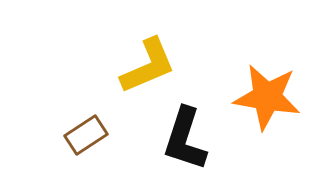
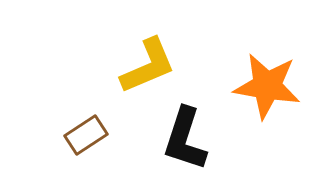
orange star: moved 11 px up
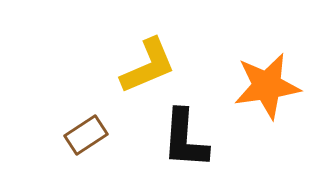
orange star: rotated 18 degrees counterclockwise
black L-shape: rotated 14 degrees counterclockwise
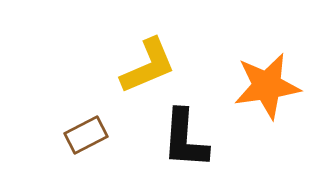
brown rectangle: rotated 6 degrees clockwise
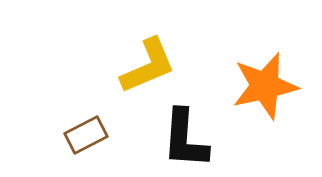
orange star: moved 2 px left; rotated 4 degrees counterclockwise
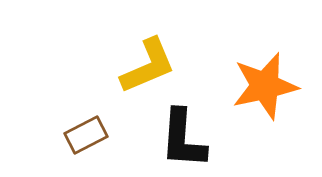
black L-shape: moved 2 px left
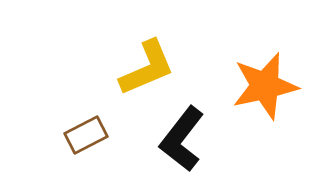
yellow L-shape: moved 1 px left, 2 px down
black L-shape: moved 1 px left; rotated 34 degrees clockwise
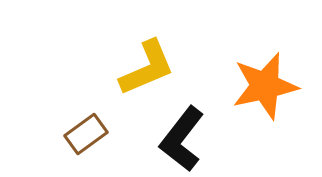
brown rectangle: moved 1 px up; rotated 9 degrees counterclockwise
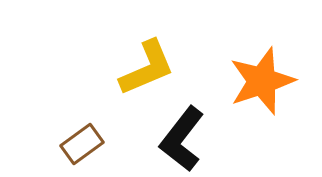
orange star: moved 3 px left, 5 px up; rotated 6 degrees counterclockwise
brown rectangle: moved 4 px left, 10 px down
